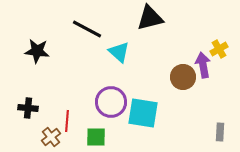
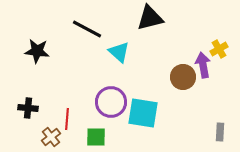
red line: moved 2 px up
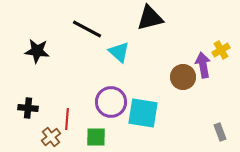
yellow cross: moved 2 px right, 1 px down
gray rectangle: rotated 24 degrees counterclockwise
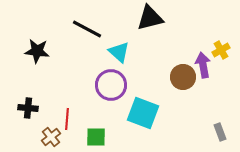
purple circle: moved 17 px up
cyan square: rotated 12 degrees clockwise
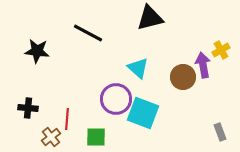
black line: moved 1 px right, 4 px down
cyan triangle: moved 19 px right, 16 px down
purple circle: moved 5 px right, 14 px down
